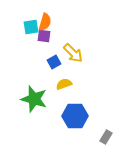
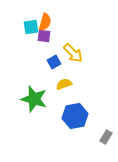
blue hexagon: rotated 10 degrees counterclockwise
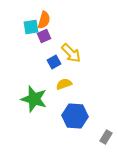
orange semicircle: moved 1 px left, 2 px up
purple square: rotated 32 degrees counterclockwise
yellow arrow: moved 2 px left
blue hexagon: rotated 15 degrees clockwise
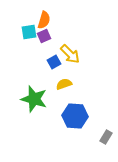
cyan square: moved 2 px left, 5 px down
yellow arrow: moved 1 px left, 1 px down
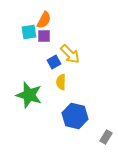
orange semicircle: rotated 12 degrees clockwise
purple square: rotated 24 degrees clockwise
yellow semicircle: moved 3 px left, 2 px up; rotated 70 degrees counterclockwise
green star: moved 5 px left, 4 px up
blue hexagon: rotated 10 degrees clockwise
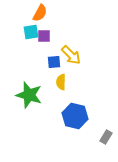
orange semicircle: moved 4 px left, 7 px up
cyan square: moved 2 px right
yellow arrow: moved 1 px right, 1 px down
blue square: rotated 24 degrees clockwise
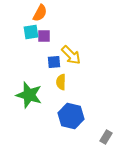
blue hexagon: moved 4 px left
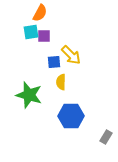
blue hexagon: rotated 15 degrees counterclockwise
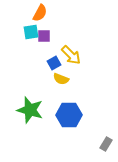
blue square: moved 1 px down; rotated 24 degrees counterclockwise
yellow semicircle: moved 3 px up; rotated 70 degrees counterclockwise
green star: moved 1 px right, 15 px down
blue hexagon: moved 2 px left, 1 px up
gray rectangle: moved 7 px down
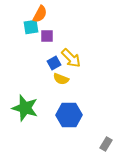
orange semicircle: moved 1 px down
cyan square: moved 5 px up
purple square: moved 3 px right
yellow arrow: moved 3 px down
green star: moved 5 px left, 2 px up
